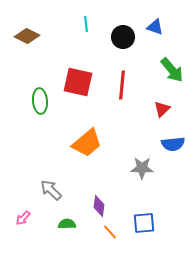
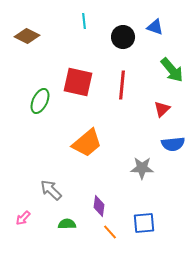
cyan line: moved 2 px left, 3 px up
green ellipse: rotated 30 degrees clockwise
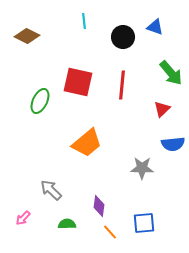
green arrow: moved 1 px left, 3 px down
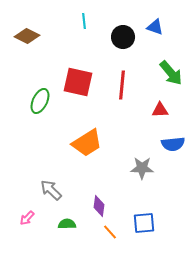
red triangle: moved 2 px left, 1 px down; rotated 42 degrees clockwise
orange trapezoid: rotated 8 degrees clockwise
pink arrow: moved 4 px right
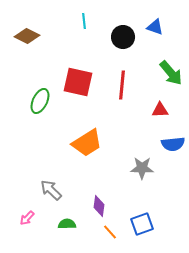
blue square: moved 2 px left, 1 px down; rotated 15 degrees counterclockwise
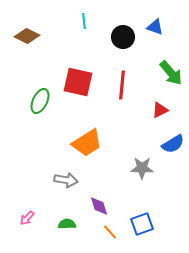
red triangle: rotated 24 degrees counterclockwise
blue semicircle: rotated 25 degrees counterclockwise
gray arrow: moved 15 px right, 10 px up; rotated 145 degrees clockwise
purple diamond: rotated 25 degrees counterclockwise
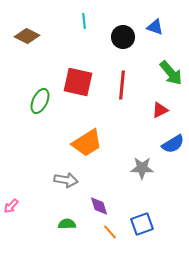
pink arrow: moved 16 px left, 12 px up
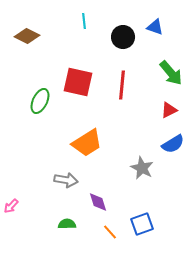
red triangle: moved 9 px right
gray star: rotated 25 degrees clockwise
purple diamond: moved 1 px left, 4 px up
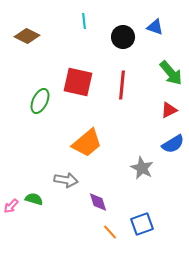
orange trapezoid: rotated 8 degrees counterclockwise
green semicircle: moved 33 px left, 25 px up; rotated 18 degrees clockwise
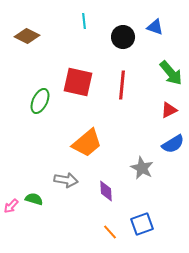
purple diamond: moved 8 px right, 11 px up; rotated 15 degrees clockwise
